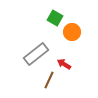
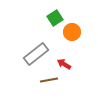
green square: rotated 28 degrees clockwise
brown line: rotated 54 degrees clockwise
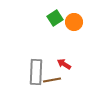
orange circle: moved 2 px right, 10 px up
gray rectangle: moved 18 px down; rotated 50 degrees counterclockwise
brown line: moved 3 px right
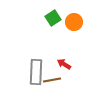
green square: moved 2 px left
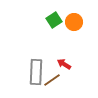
green square: moved 1 px right, 2 px down
brown line: rotated 24 degrees counterclockwise
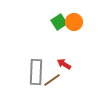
green square: moved 5 px right, 2 px down
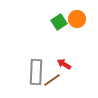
orange circle: moved 3 px right, 3 px up
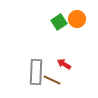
brown line: rotated 60 degrees clockwise
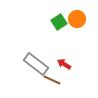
gray rectangle: moved 8 px up; rotated 55 degrees counterclockwise
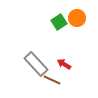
orange circle: moved 1 px up
gray rectangle: rotated 10 degrees clockwise
